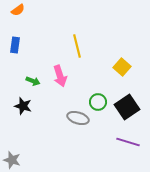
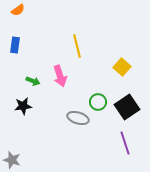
black star: rotated 24 degrees counterclockwise
purple line: moved 3 px left, 1 px down; rotated 55 degrees clockwise
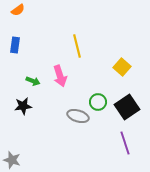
gray ellipse: moved 2 px up
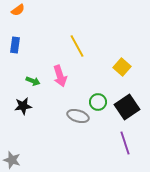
yellow line: rotated 15 degrees counterclockwise
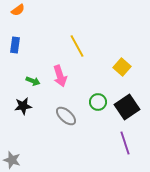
gray ellipse: moved 12 px left; rotated 25 degrees clockwise
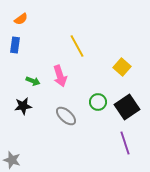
orange semicircle: moved 3 px right, 9 px down
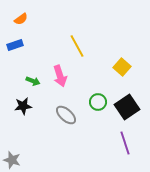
blue rectangle: rotated 63 degrees clockwise
gray ellipse: moved 1 px up
